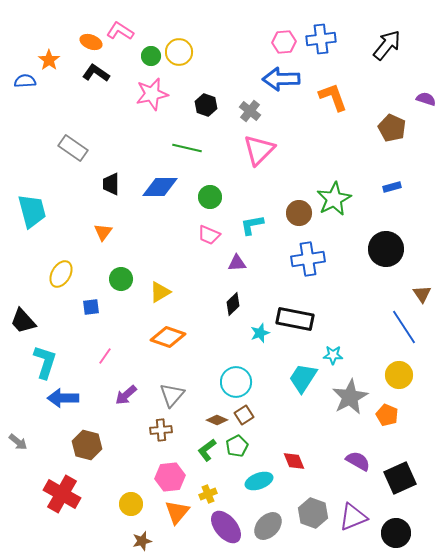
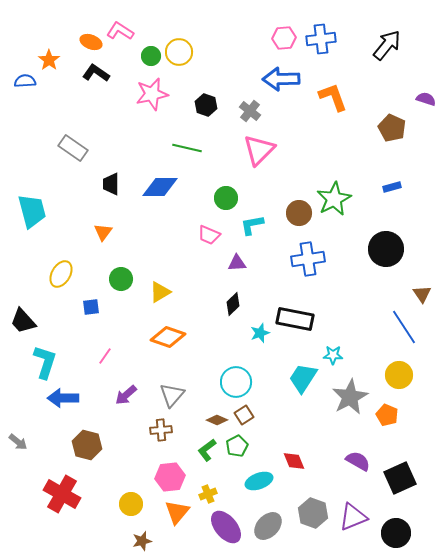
pink hexagon at (284, 42): moved 4 px up
green circle at (210, 197): moved 16 px right, 1 px down
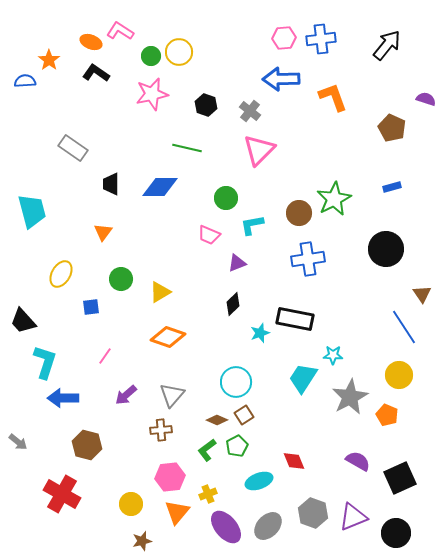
purple triangle at (237, 263): rotated 18 degrees counterclockwise
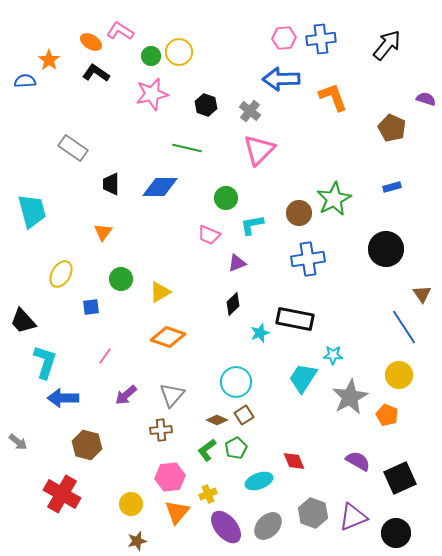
orange ellipse at (91, 42): rotated 10 degrees clockwise
green pentagon at (237, 446): moved 1 px left, 2 px down
brown star at (142, 541): moved 5 px left
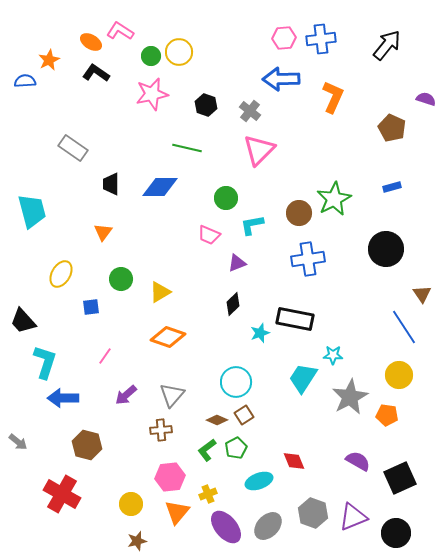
orange star at (49, 60): rotated 10 degrees clockwise
orange L-shape at (333, 97): rotated 44 degrees clockwise
orange pentagon at (387, 415): rotated 15 degrees counterclockwise
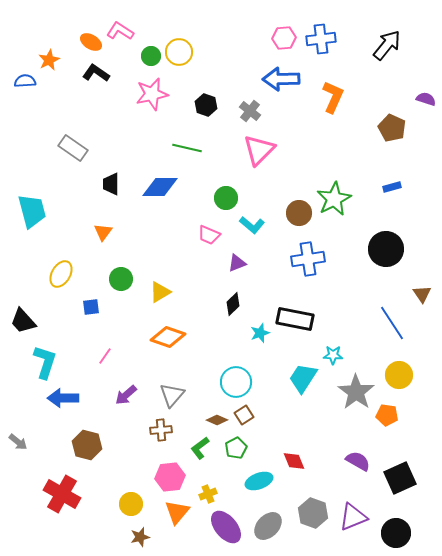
cyan L-shape at (252, 225): rotated 130 degrees counterclockwise
blue line at (404, 327): moved 12 px left, 4 px up
gray star at (350, 397): moved 6 px right, 5 px up; rotated 9 degrees counterclockwise
green L-shape at (207, 450): moved 7 px left, 2 px up
brown star at (137, 541): moved 3 px right, 4 px up
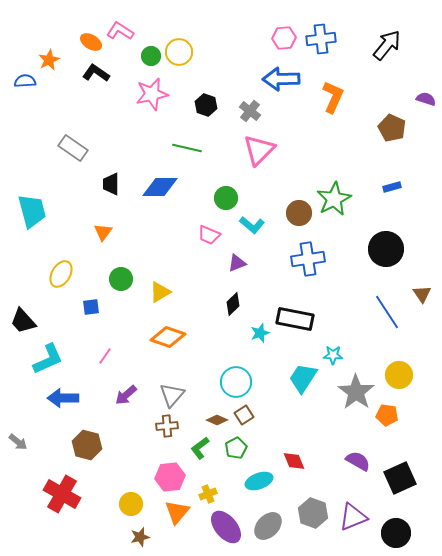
blue line at (392, 323): moved 5 px left, 11 px up
cyan L-shape at (45, 362): moved 3 px right, 3 px up; rotated 48 degrees clockwise
brown cross at (161, 430): moved 6 px right, 4 px up
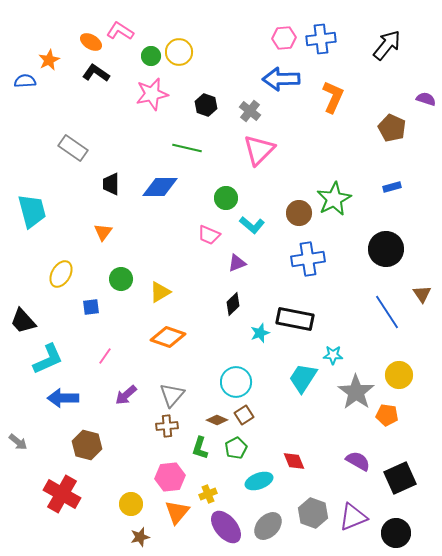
green L-shape at (200, 448): rotated 35 degrees counterclockwise
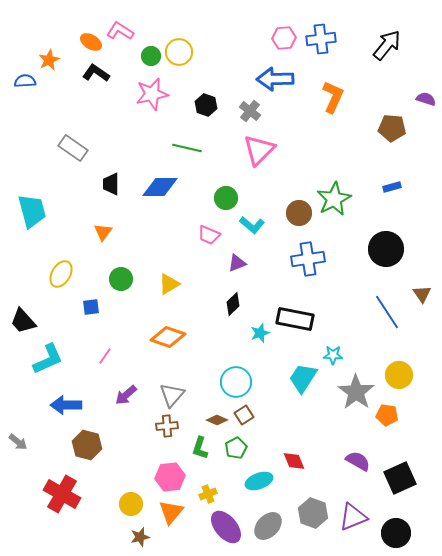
blue arrow at (281, 79): moved 6 px left
brown pentagon at (392, 128): rotated 20 degrees counterclockwise
yellow triangle at (160, 292): moved 9 px right, 8 px up
blue arrow at (63, 398): moved 3 px right, 7 px down
orange triangle at (177, 512): moved 6 px left
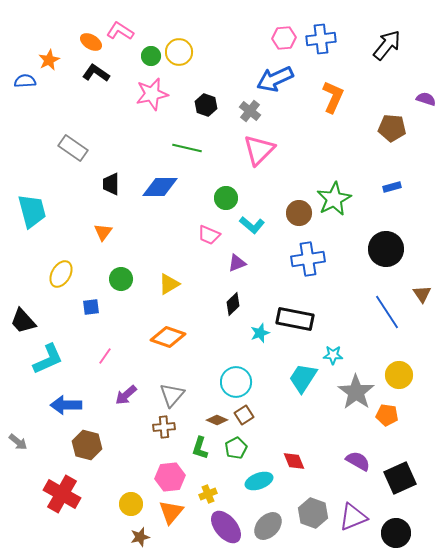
blue arrow at (275, 79): rotated 24 degrees counterclockwise
brown cross at (167, 426): moved 3 px left, 1 px down
